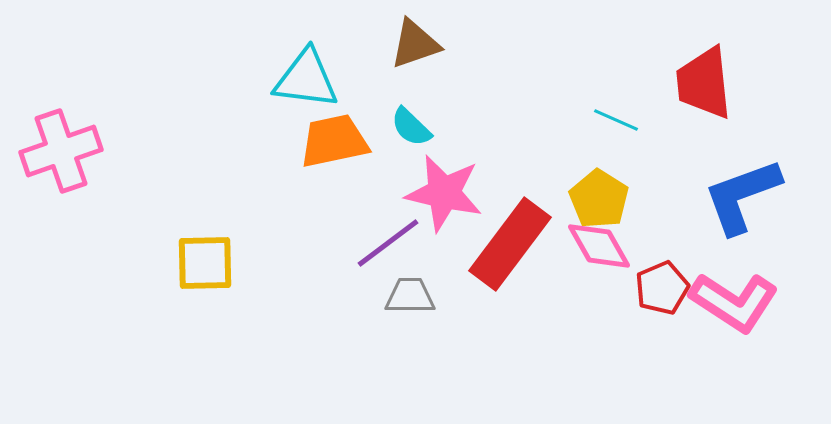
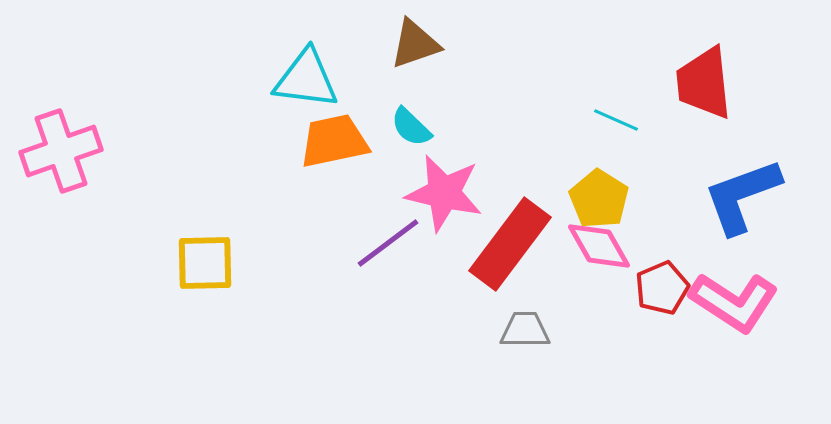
gray trapezoid: moved 115 px right, 34 px down
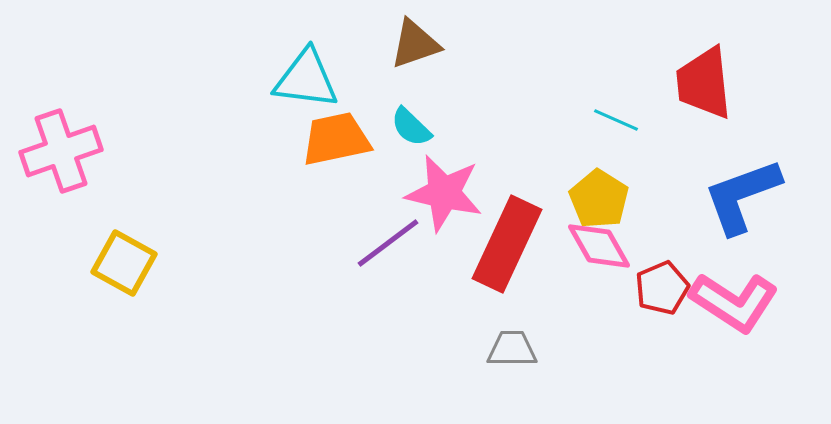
orange trapezoid: moved 2 px right, 2 px up
red rectangle: moved 3 px left; rotated 12 degrees counterclockwise
yellow square: moved 81 px left; rotated 30 degrees clockwise
gray trapezoid: moved 13 px left, 19 px down
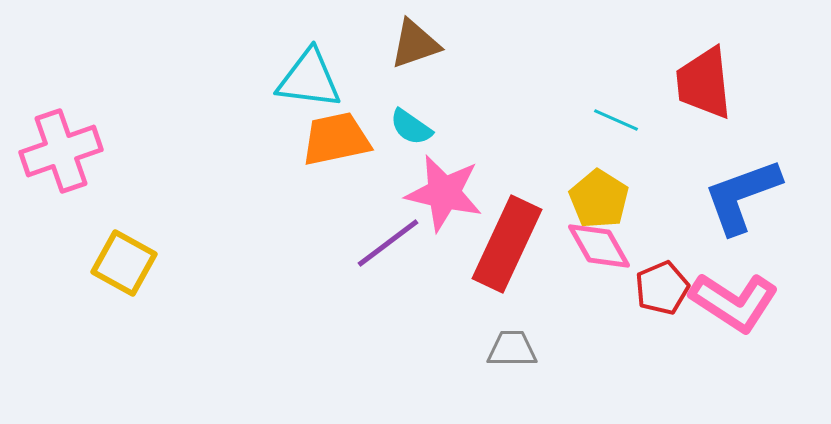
cyan triangle: moved 3 px right
cyan semicircle: rotated 9 degrees counterclockwise
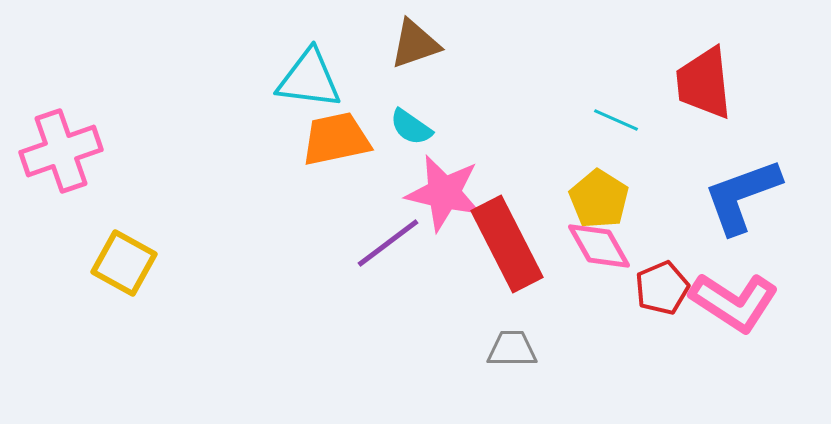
red rectangle: rotated 52 degrees counterclockwise
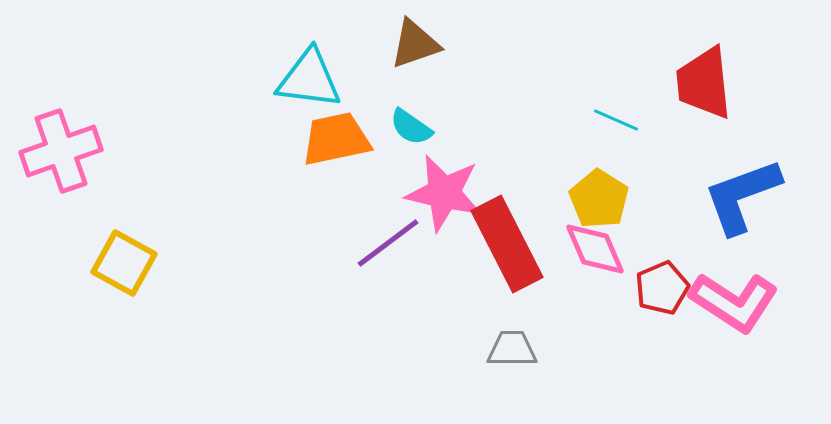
pink diamond: moved 4 px left, 3 px down; rotated 6 degrees clockwise
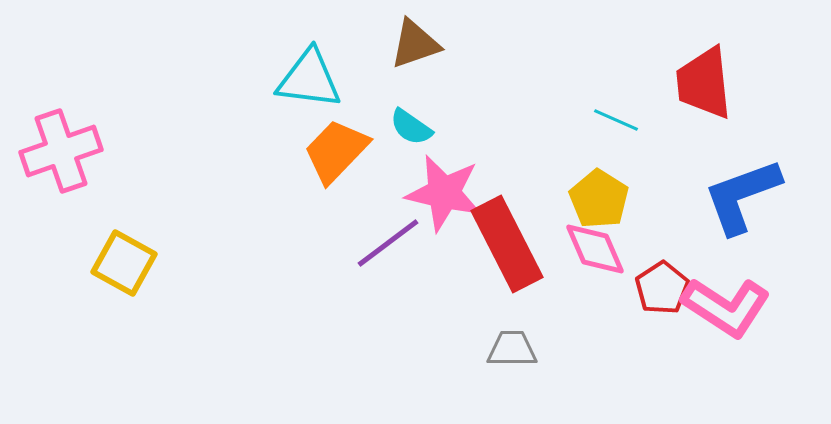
orange trapezoid: moved 12 px down; rotated 34 degrees counterclockwise
red pentagon: rotated 10 degrees counterclockwise
pink L-shape: moved 8 px left, 5 px down
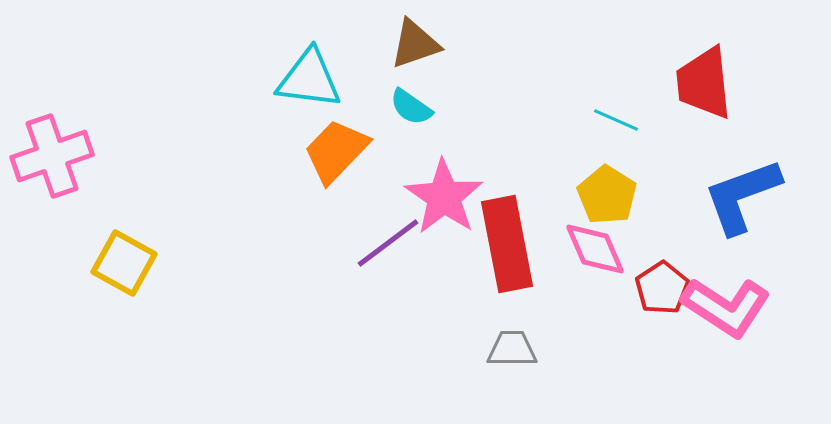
cyan semicircle: moved 20 px up
pink cross: moved 9 px left, 5 px down
pink star: moved 4 px down; rotated 22 degrees clockwise
yellow pentagon: moved 8 px right, 4 px up
red rectangle: rotated 16 degrees clockwise
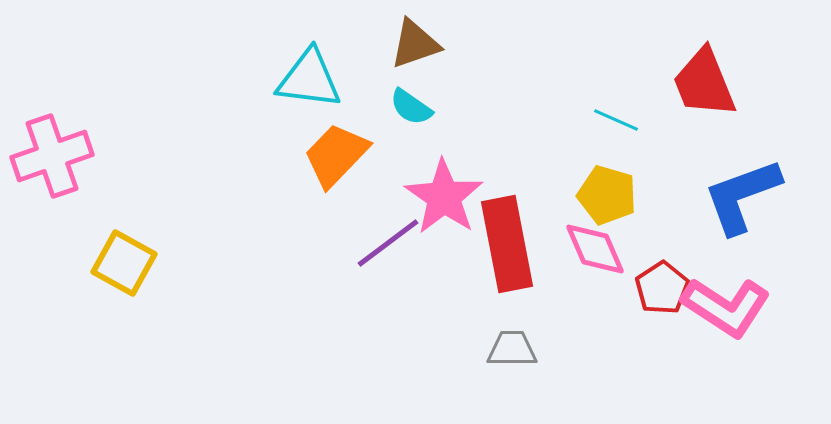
red trapezoid: rotated 16 degrees counterclockwise
orange trapezoid: moved 4 px down
yellow pentagon: rotated 16 degrees counterclockwise
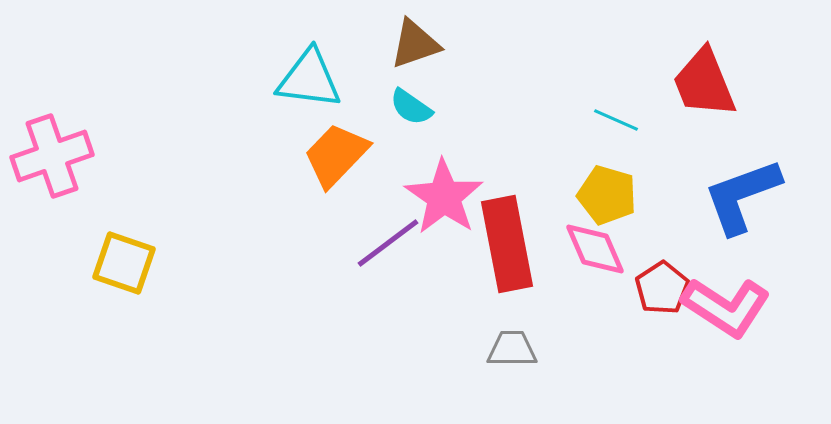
yellow square: rotated 10 degrees counterclockwise
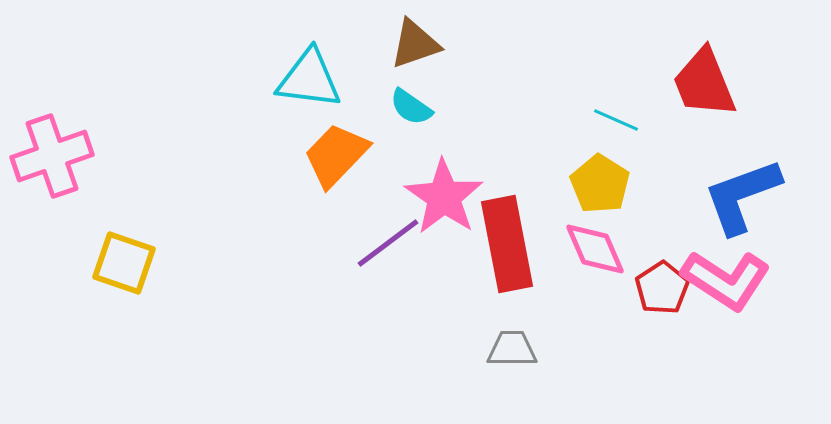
yellow pentagon: moved 7 px left, 11 px up; rotated 16 degrees clockwise
pink L-shape: moved 27 px up
